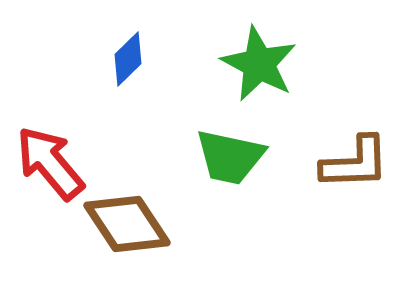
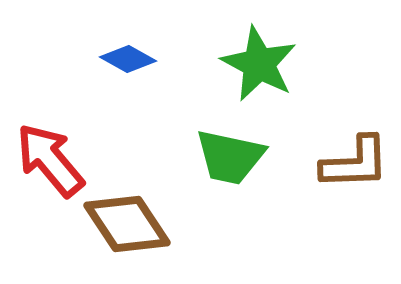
blue diamond: rotated 74 degrees clockwise
red arrow: moved 3 px up
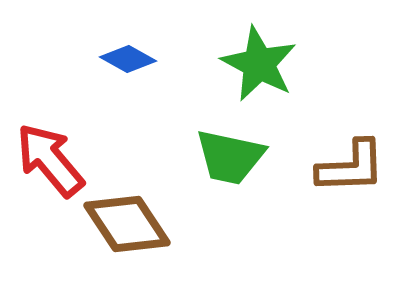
brown L-shape: moved 4 px left, 4 px down
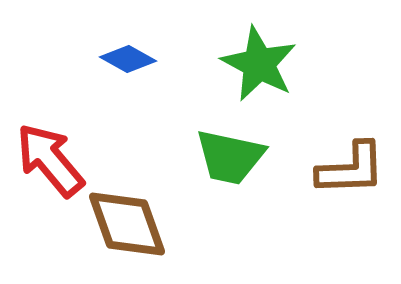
brown L-shape: moved 2 px down
brown diamond: rotated 14 degrees clockwise
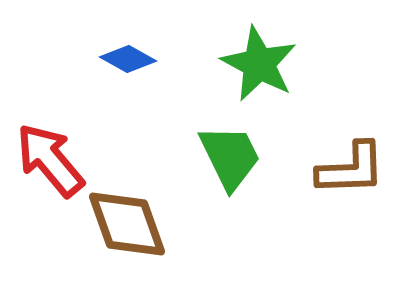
green trapezoid: rotated 128 degrees counterclockwise
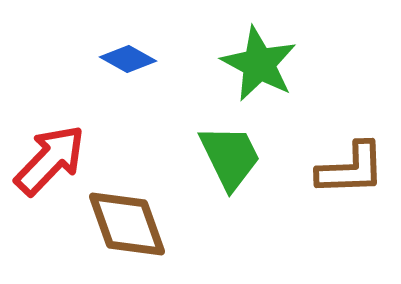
red arrow: rotated 84 degrees clockwise
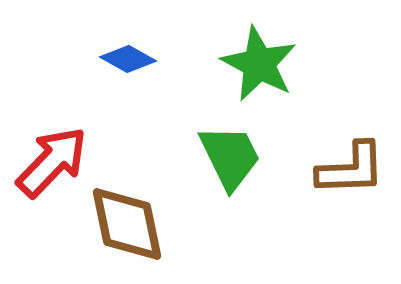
red arrow: moved 2 px right, 2 px down
brown diamond: rotated 8 degrees clockwise
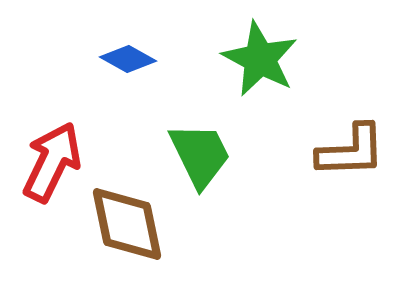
green star: moved 1 px right, 5 px up
green trapezoid: moved 30 px left, 2 px up
red arrow: rotated 18 degrees counterclockwise
brown L-shape: moved 18 px up
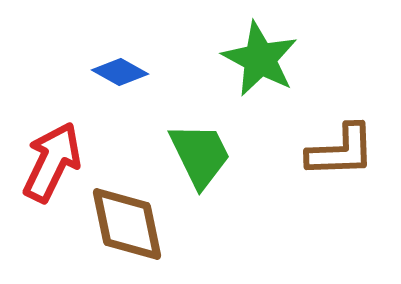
blue diamond: moved 8 px left, 13 px down
brown L-shape: moved 10 px left
